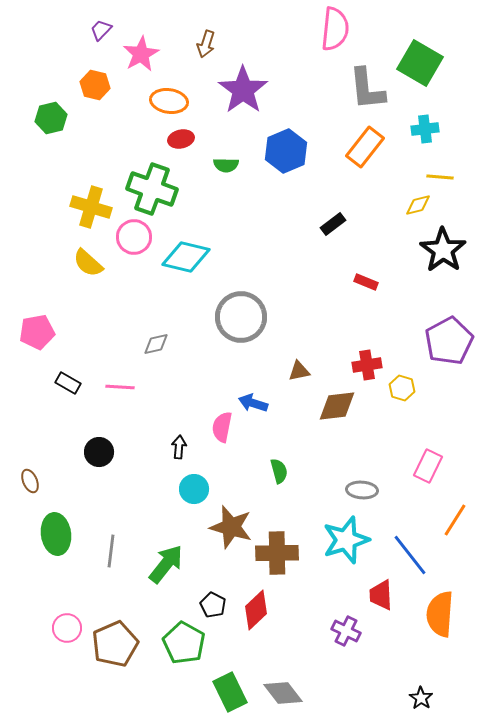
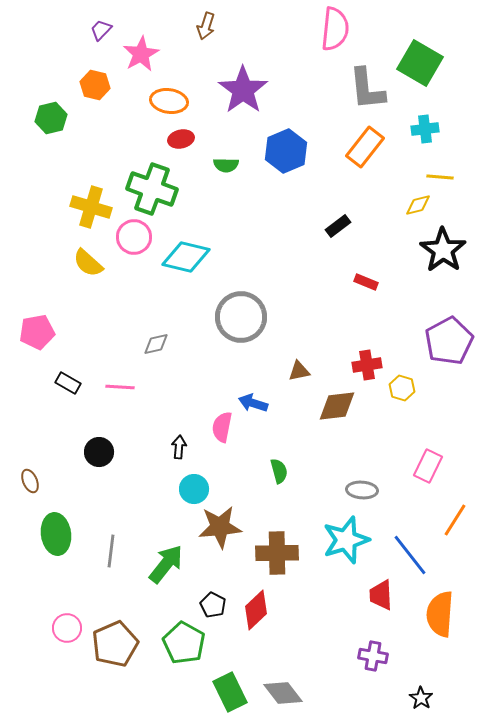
brown arrow at (206, 44): moved 18 px up
black rectangle at (333, 224): moved 5 px right, 2 px down
brown star at (231, 527): moved 11 px left; rotated 21 degrees counterclockwise
purple cross at (346, 631): moved 27 px right, 25 px down; rotated 16 degrees counterclockwise
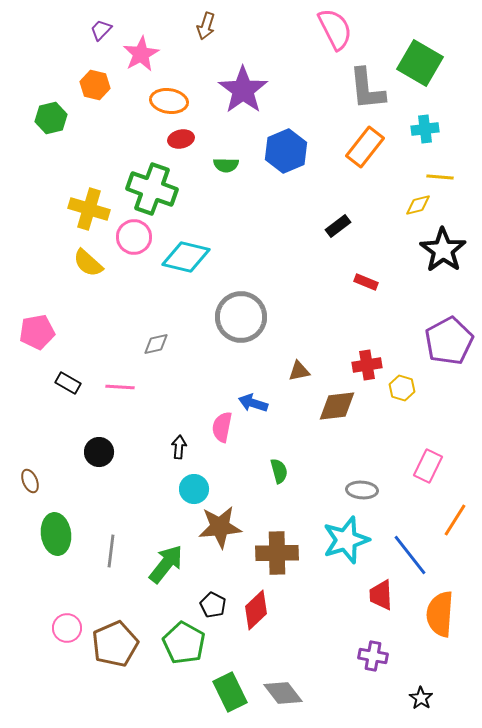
pink semicircle at (335, 29): rotated 33 degrees counterclockwise
yellow cross at (91, 207): moved 2 px left, 2 px down
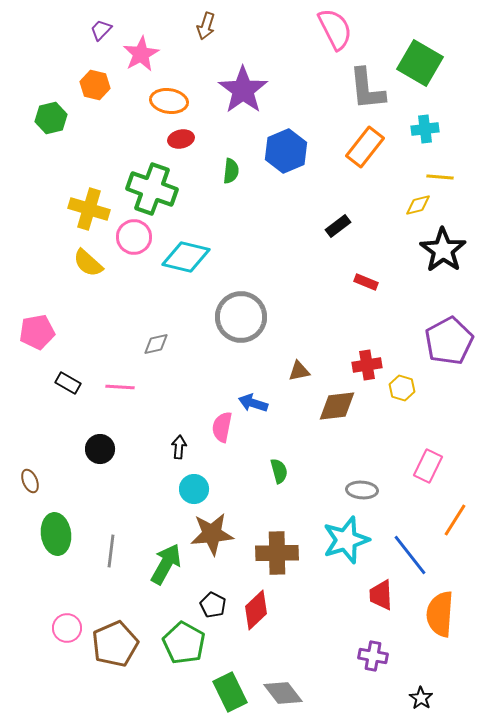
green semicircle at (226, 165): moved 5 px right, 6 px down; rotated 85 degrees counterclockwise
black circle at (99, 452): moved 1 px right, 3 px up
brown star at (220, 527): moved 8 px left, 7 px down
green arrow at (166, 564): rotated 9 degrees counterclockwise
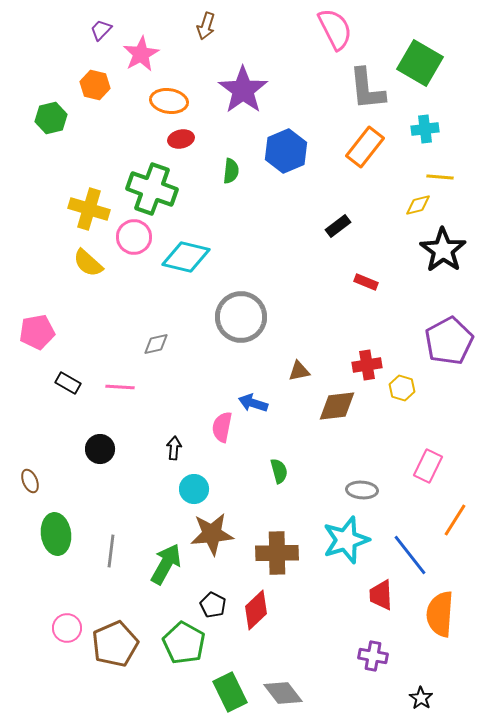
black arrow at (179, 447): moved 5 px left, 1 px down
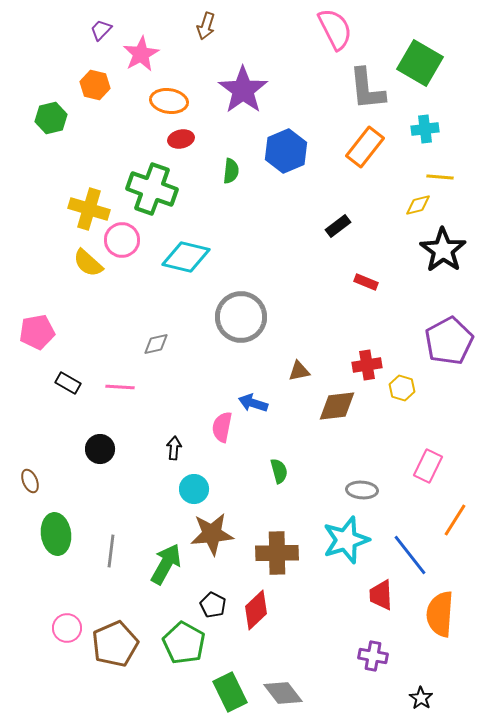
pink circle at (134, 237): moved 12 px left, 3 px down
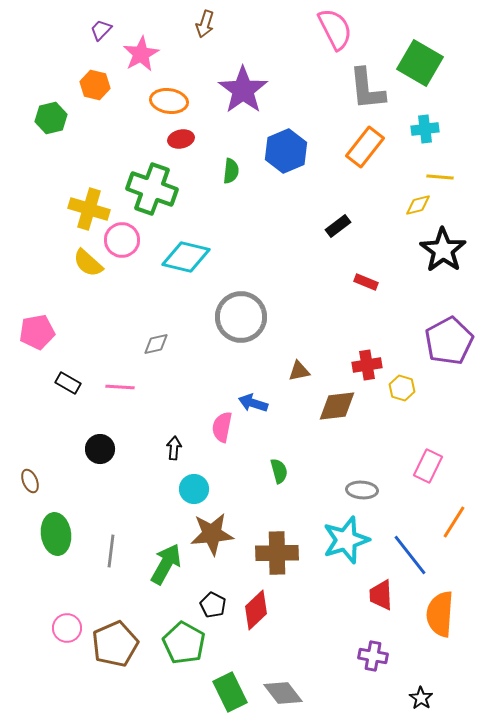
brown arrow at (206, 26): moved 1 px left, 2 px up
orange line at (455, 520): moved 1 px left, 2 px down
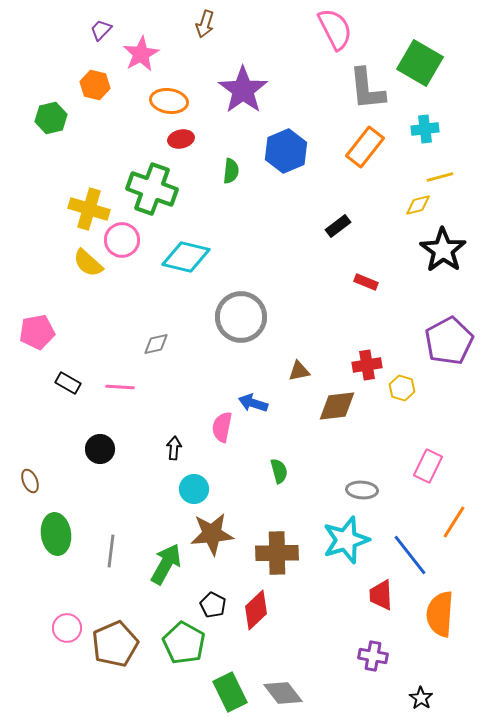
yellow line at (440, 177): rotated 20 degrees counterclockwise
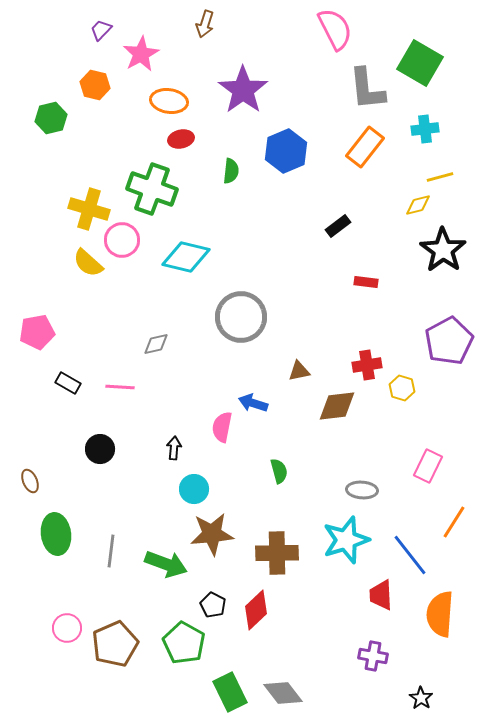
red rectangle at (366, 282): rotated 15 degrees counterclockwise
green arrow at (166, 564): rotated 81 degrees clockwise
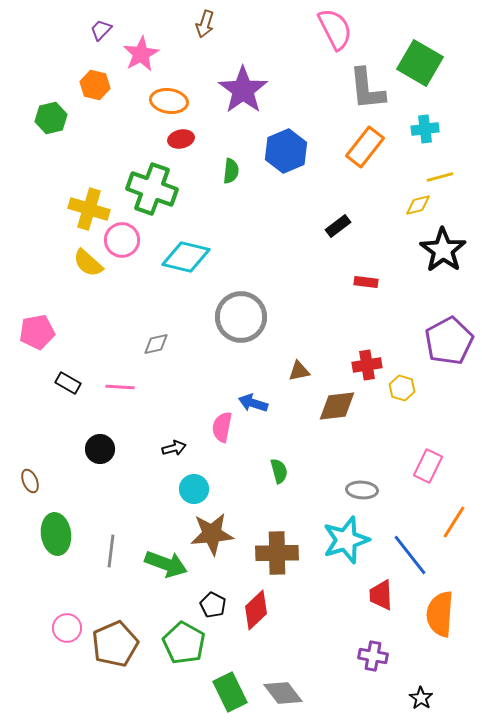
black arrow at (174, 448): rotated 70 degrees clockwise
